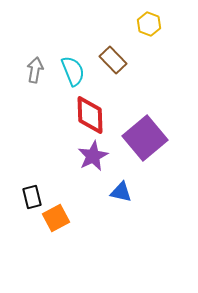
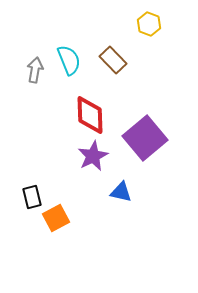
cyan semicircle: moved 4 px left, 11 px up
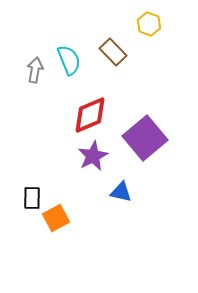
brown rectangle: moved 8 px up
red diamond: rotated 69 degrees clockwise
black rectangle: moved 1 px down; rotated 15 degrees clockwise
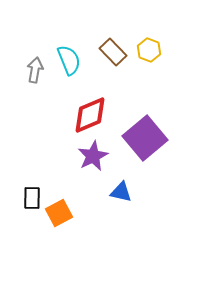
yellow hexagon: moved 26 px down
orange square: moved 3 px right, 5 px up
